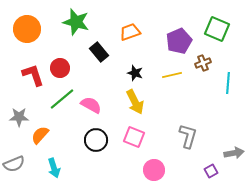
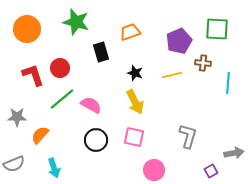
green square: rotated 20 degrees counterclockwise
black rectangle: moved 2 px right; rotated 24 degrees clockwise
brown cross: rotated 28 degrees clockwise
gray star: moved 2 px left
pink square: rotated 10 degrees counterclockwise
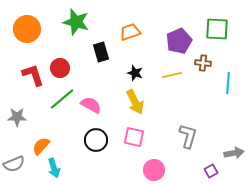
orange semicircle: moved 1 px right, 11 px down
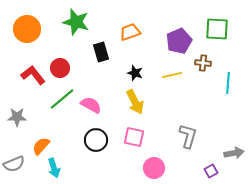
red L-shape: rotated 20 degrees counterclockwise
pink circle: moved 2 px up
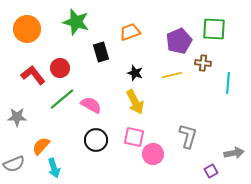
green square: moved 3 px left
pink circle: moved 1 px left, 14 px up
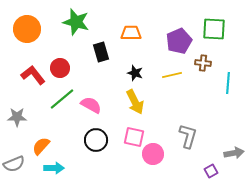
orange trapezoid: moved 1 px right, 1 px down; rotated 20 degrees clockwise
cyan arrow: rotated 72 degrees counterclockwise
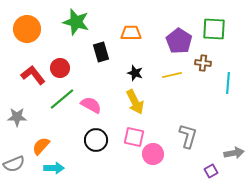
purple pentagon: rotated 15 degrees counterclockwise
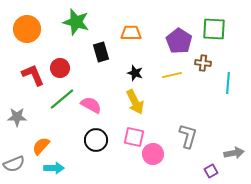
red L-shape: rotated 15 degrees clockwise
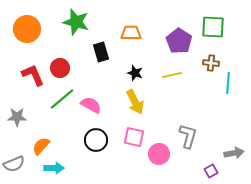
green square: moved 1 px left, 2 px up
brown cross: moved 8 px right
pink circle: moved 6 px right
